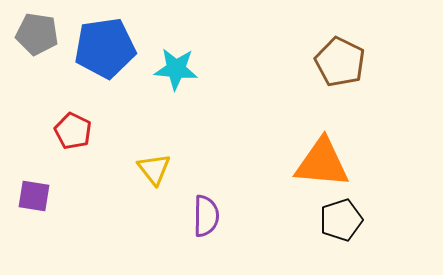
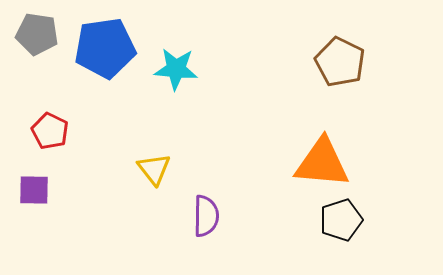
red pentagon: moved 23 px left
purple square: moved 6 px up; rotated 8 degrees counterclockwise
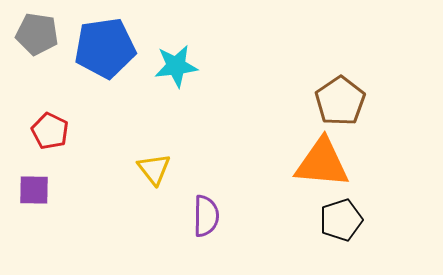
brown pentagon: moved 39 px down; rotated 12 degrees clockwise
cyan star: moved 3 px up; rotated 12 degrees counterclockwise
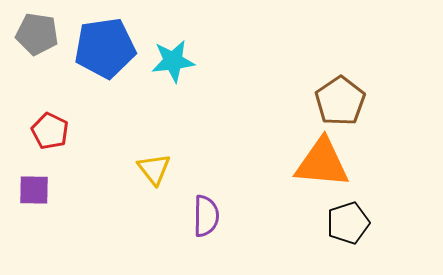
cyan star: moved 3 px left, 5 px up
black pentagon: moved 7 px right, 3 px down
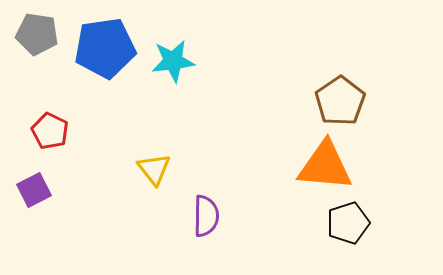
orange triangle: moved 3 px right, 3 px down
purple square: rotated 28 degrees counterclockwise
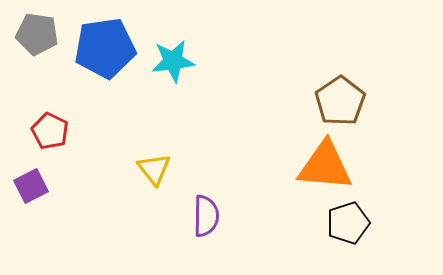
purple square: moved 3 px left, 4 px up
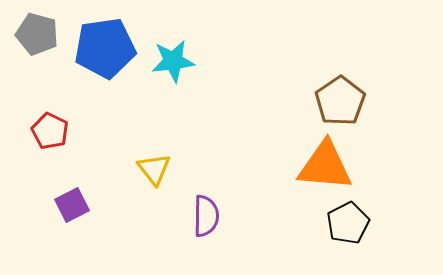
gray pentagon: rotated 6 degrees clockwise
purple square: moved 41 px right, 19 px down
black pentagon: rotated 9 degrees counterclockwise
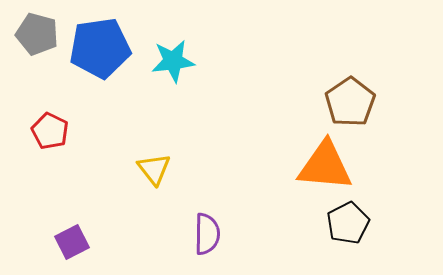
blue pentagon: moved 5 px left
brown pentagon: moved 10 px right, 1 px down
purple square: moved 37 px down
purple semicircle: moved 1 px right, 18 px down
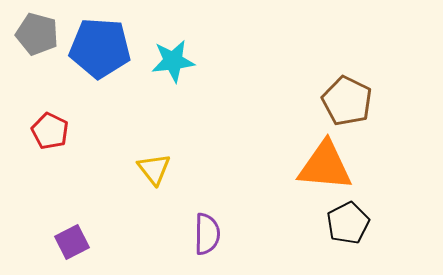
blue pentagon: rotated 12 degrees clockwise
brown pentagon: moved 3 px left, 1 px up; rotated 12 degrees counterclockwise
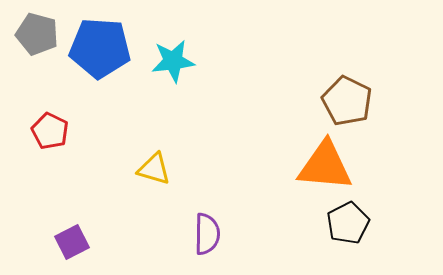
yellow triangle: rotated 36 degrees counterclockwise
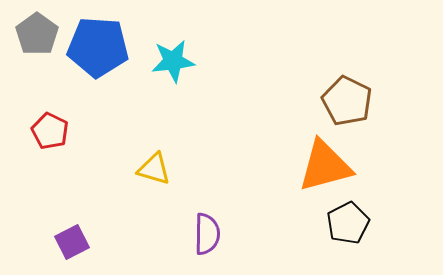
gray pentagon: rotated 21 degrees clockwise
blue pentagon: moved 2 px left, 1 px up
orange triangle: rotated 20 degrees counterclockwise
